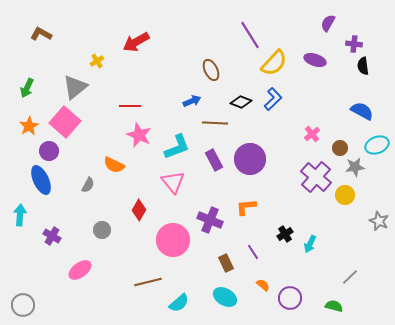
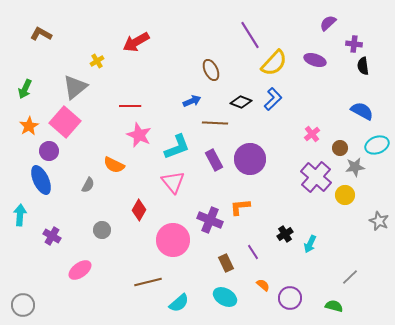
purple semicircle at (328, 23): rotated 18 degrees clockwise
green arrow at (27, 88): moved 2 px left, 1 px down
orange L-shape at (246, 207): moved 6 px left
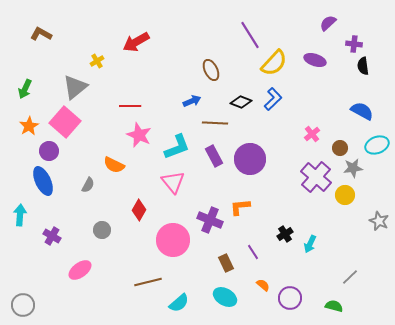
purple rectangle at (214, 160): moved 4 px up
gray star at (355, 167): moved 2 px left, 1 px down
blue ellipse at (41, 180): moved 2 px right, 1 px down
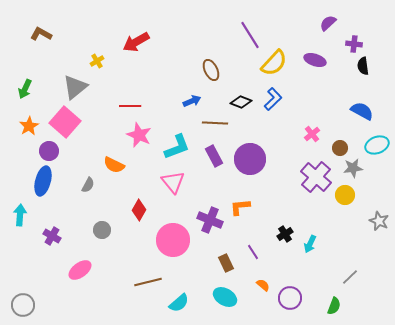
blue ellipse at (43, 181): rotated 40 degrees clockwise
green semicircle at (334, 306): rotated 96 degrees clockwise
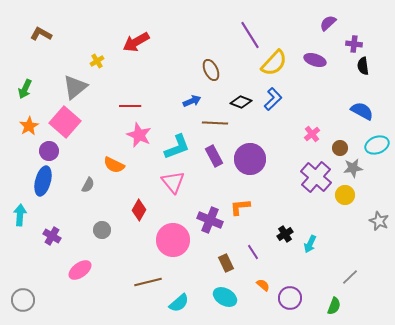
gray circle at (23, 305): moved 5 px up
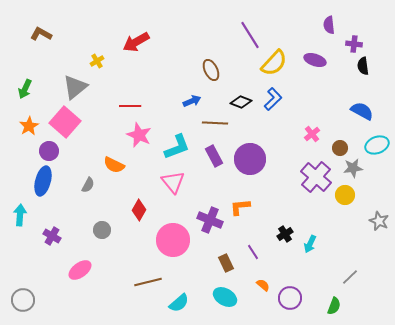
purple semicircle at (328, 23): moved 1 px right, 2 px down; rotated 54 degrees counterclockwise
